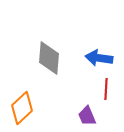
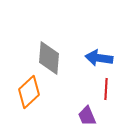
orange diamond: moved 7 px right, 16 px up
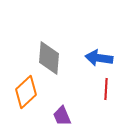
orange diamond: moved 3 px left
purple trapezoid: moved 25 px left
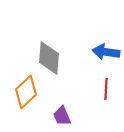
blue arrow: moved 7 px right, 6 px up
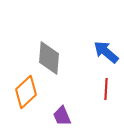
blue arrow: rotated 32 degrees clockwise
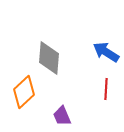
blue arrow: rotated 8 degrees counterclockwise
orange diamond: moved 2 px left
